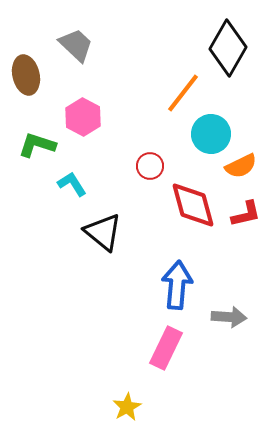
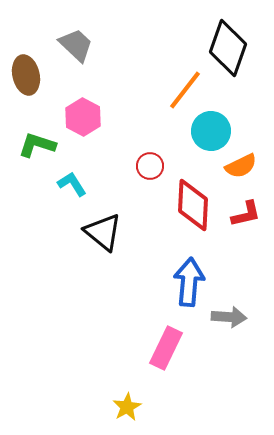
black diamond: rotated 10 degrees counterclockwise
orange line: moved 2 px right, 3 px up
cyan circle: moved 3 px up
red diamond: rotated 18 degrees clockwise
blue arrow: moved 12 px right, 3 px up
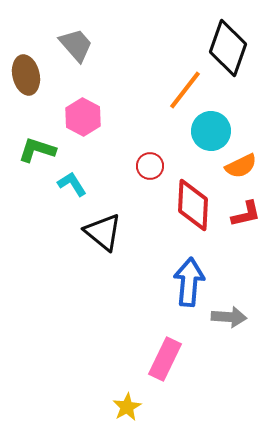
gray trapezoid: rotated 6 degrees clockwise
green L-shape: moved 5 px down
pink rectangle: moved 1 px left, 11 px down
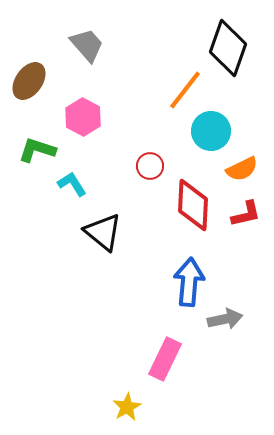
gray trapezoid: moved 11 px right
brown ellipse: moved 3 px right, 6 px down; rotated 48 degrees clockwise
orange semicircle: moved 1 px right, 3 px down
gray arrow: moved 4 px left, 2 px down; rotated 16 degrees counterclockwise
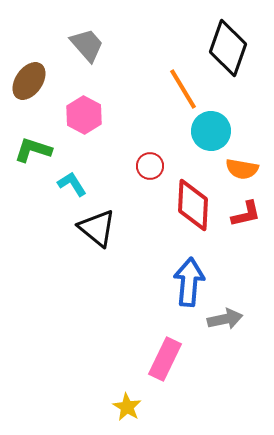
orange line: moved 2 px left, 1 px up; rotated 69 degrees counterclockwise
pink hexagon: moved 1 px right, 2 px up
green L-shape: moved 4 px left
orange semicircle: rotated 36 degrees clockwise
black triangle: moved 6 px left, 4 px up
yellow star: rotated 12 degrees counterclockwise
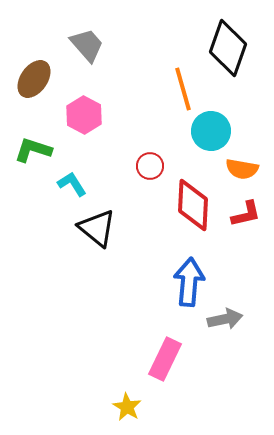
brown ellipse: moved 5 px right, 2 px up
orange line: rotated 15 degrees clockwise
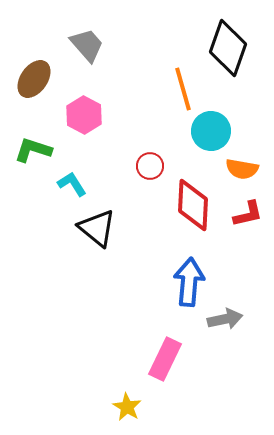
red L-shape: moved 2 px right
